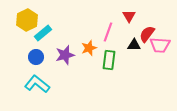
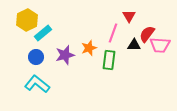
pink line: moved 5 px right, 1 px down
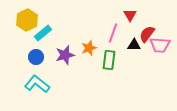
red triangle: moved 1 px right, 1 px up
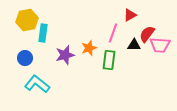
red triangle: rotated 32 degrees clockwise
yellow hexagon: rotated 15 degrees clockwise
cyan rectangle: rotated 42 degrees counterclockwise
blue circle: moved 11 px left, 1 px down
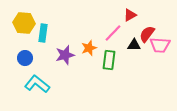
yellow hexagon: moved 3 px left, 3 px down; rotated 15 degrees clockwise
pink line: rotated 24 degrees clockwise
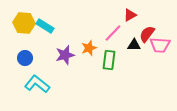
cyan rectangle: moved 2 px right, 7 px up; rotated 66 degrees counterclockwise
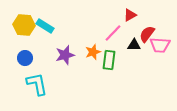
yellow hexagon: moved 2 px down
orange star: moved 4 px right, 4 px down
cyan L-shape: rotated 40 degrees clockwise
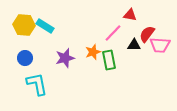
red triangle: rotated 40 degrees clockwise
purple star: moved 3 px down
green rectangle: rotated 18 degrees counterclockwise
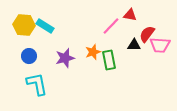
pink line: moved 2 px left, 7 px up
blue circle: moved 4 px right, 2 px up
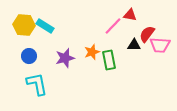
pink line: moved 2 px right
orange star: moved 1 px left
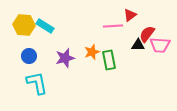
red triangle: rotated 48 degrees counterclockwise
pink line: rotated 42 degrees clockwise
black triangle: moved 4 px right
cyan L-shape: moved 1 px up
